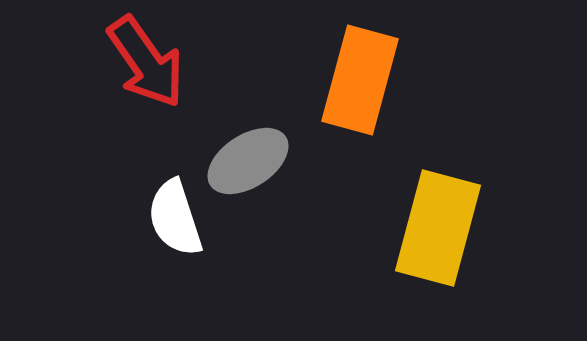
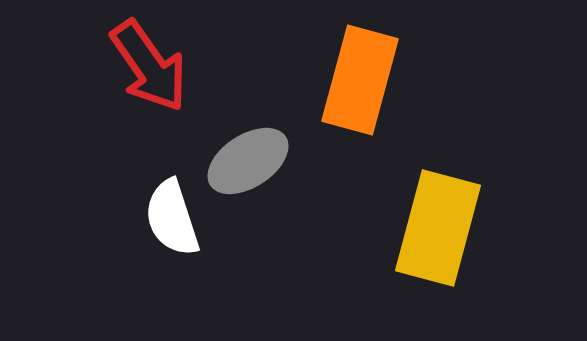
red arrow: moved 3 px right, 4 px down
white semicircle: moved 3 px left
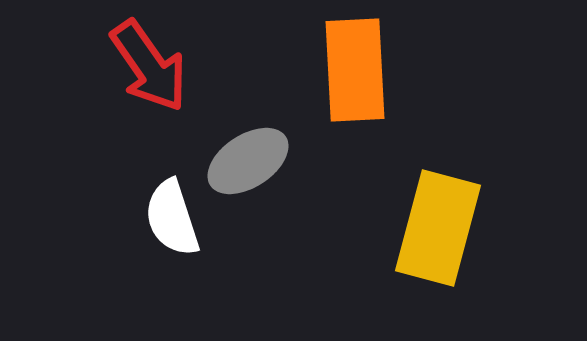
orange rectangle: moved 5 px left, 10 px up; rotated 18 degrees counterclockwise
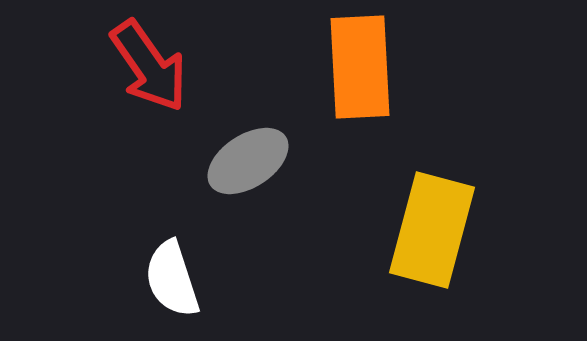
orange rectangle: moved 5 px right, 3 px up
white semicircle: moved 61 px down
yellow rectangle: moved 6 px left, 2 px down
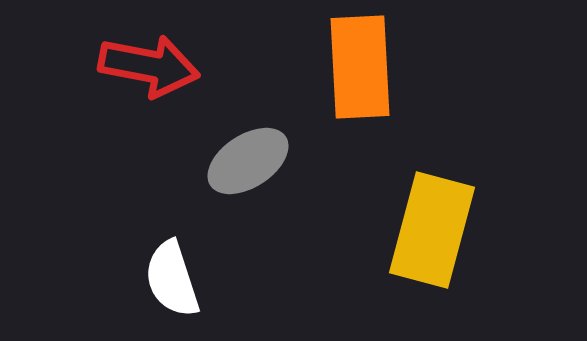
red arrow: rotated 44 degrees counterclockwise
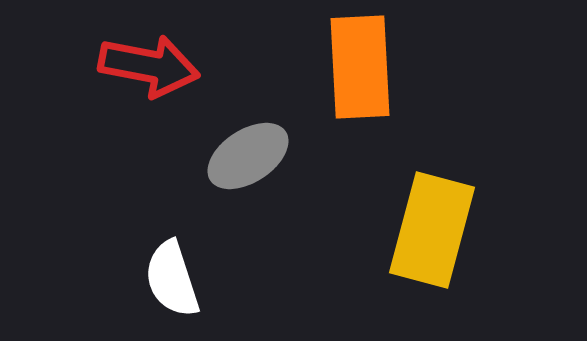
gray ellipse: moved 5 px up
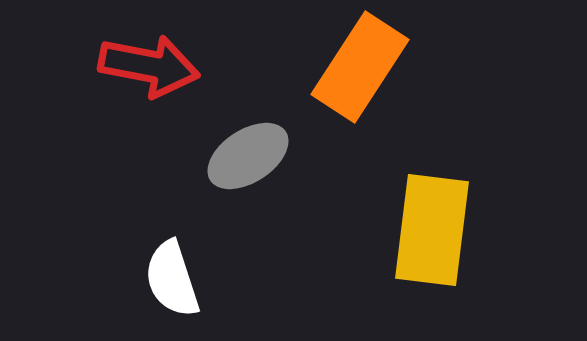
orange rectangle: rotated 36 degrees clockwise
yellow rectangle: rotated 8 degrees counterclockwise
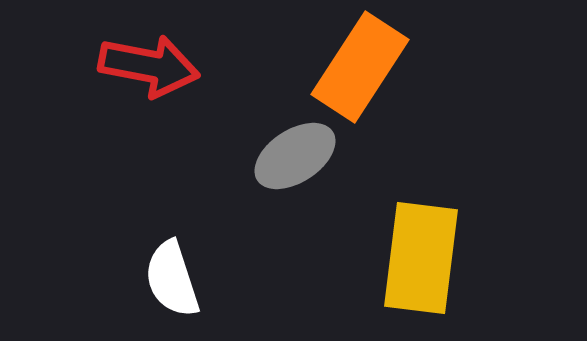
gray ellipse: moved 47 px right
yellow rectangle: moved 11 px left, 28 px down
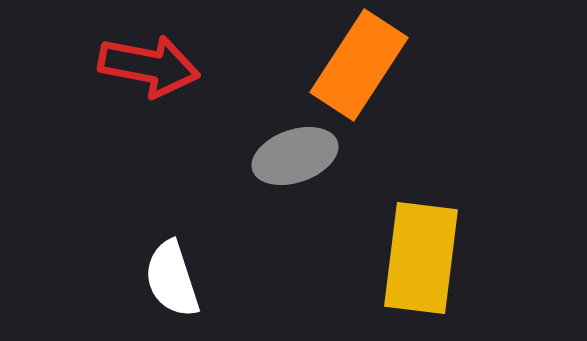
orange rectangle: moved 1 px left, 2 px up
gray ellipse: rotated 14 degrees clockwise
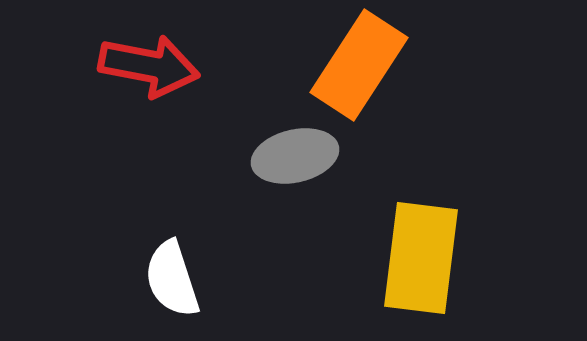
gray ellipse: rotated 6 degrees clockwise
